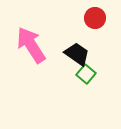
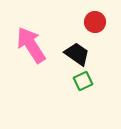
red circle: moved 4 px down
green square: moved 3 px left, 7 px down; rotated 24 degrees clockwise
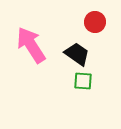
green square: rotated 30 degrees clockwise
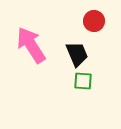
red circle: moved 1 px left, 1 px up
black trapezoid: rotated 32 degrees clockwise
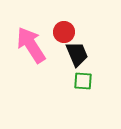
red circle: moved 30 px left, 11 px down
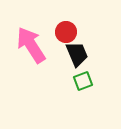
red circle: moved 2 px right
green square: rotated 24 degrees counterclockwise
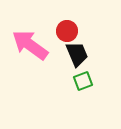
red circle: moved 1 px right, 1 px up
pink arrow: moved 1 px left; rotated 21 degrees counterclockwise
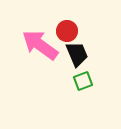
pink arrow: moved 10 px right
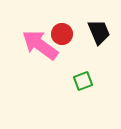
red circle: moved 5 px left, 3 px down
black trapezoid: moved 22 px right, 22 px up
